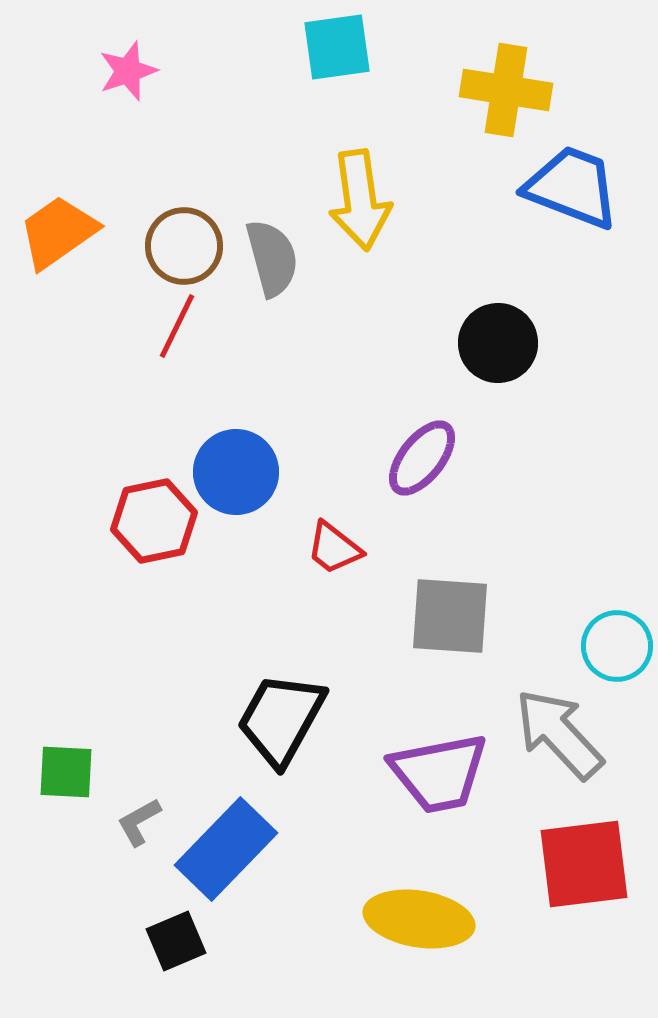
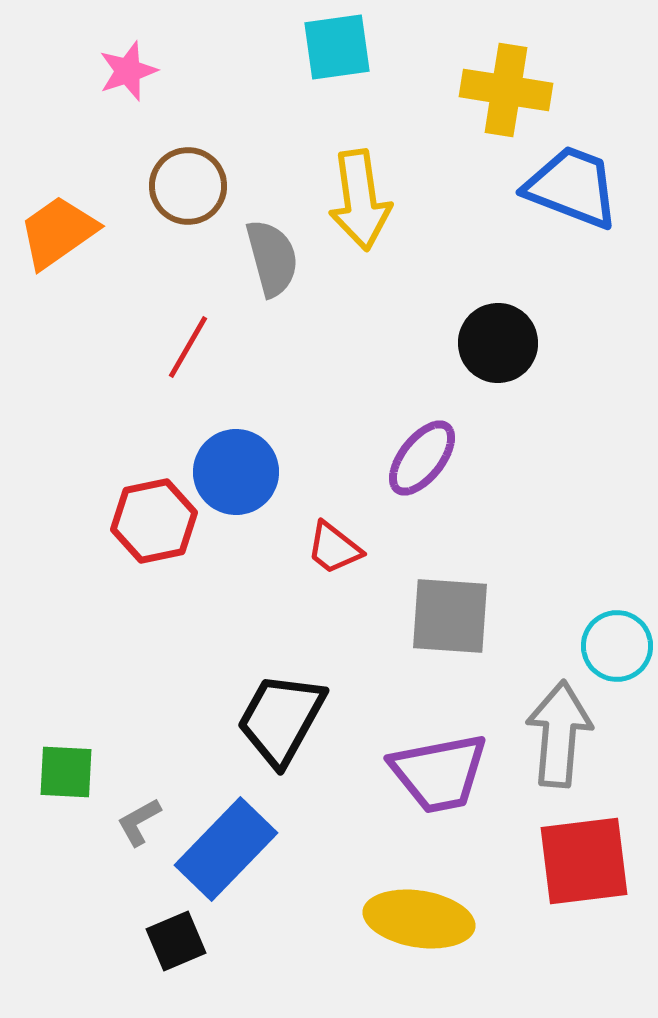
brown circle: moved 4 px right, 60 px up
red line: moved 11 px right, 21 px down; rotated 4 degrees clockwise
gray arrow: rotated 48 degrees clockwise
red square: moved 3 px up
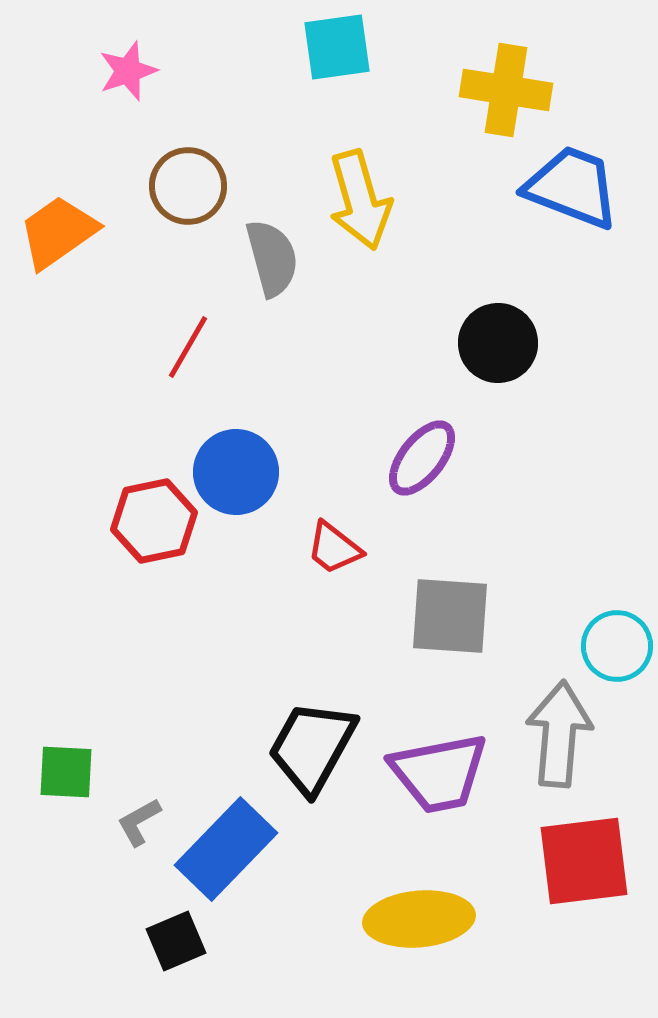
yellow arrow: rotated 8 degrees counterclockwise
black trapezoid: moved 31 px right, 28 px down
yellow ellipse: rotated 14 degrees counterclockwise
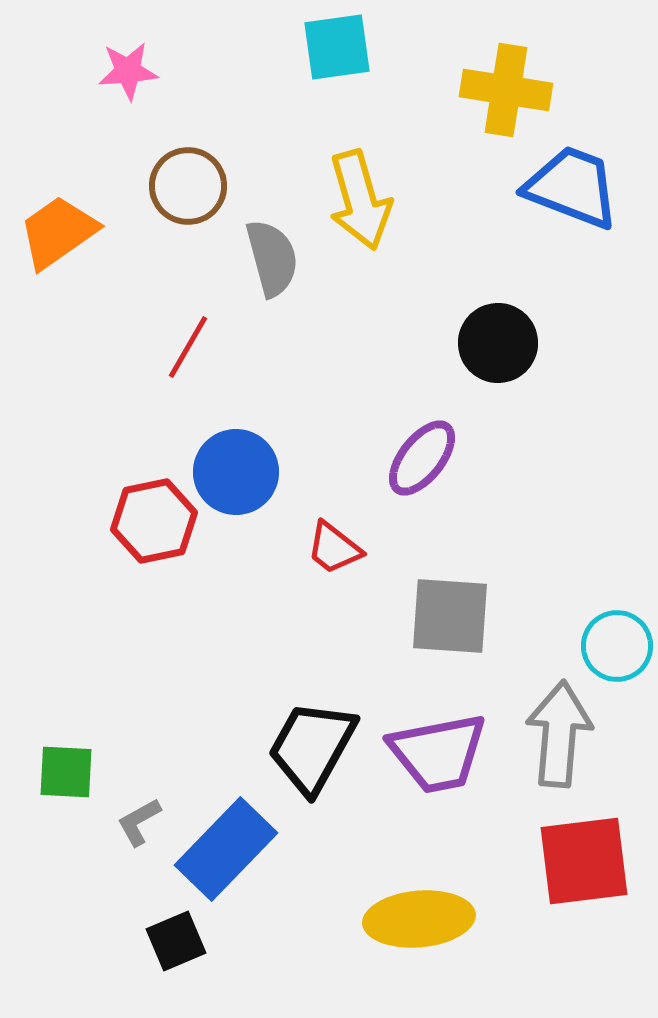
pink star: rotated 14 degrees clockwise
purple trapezoid: moved 1 px left, 20 px up
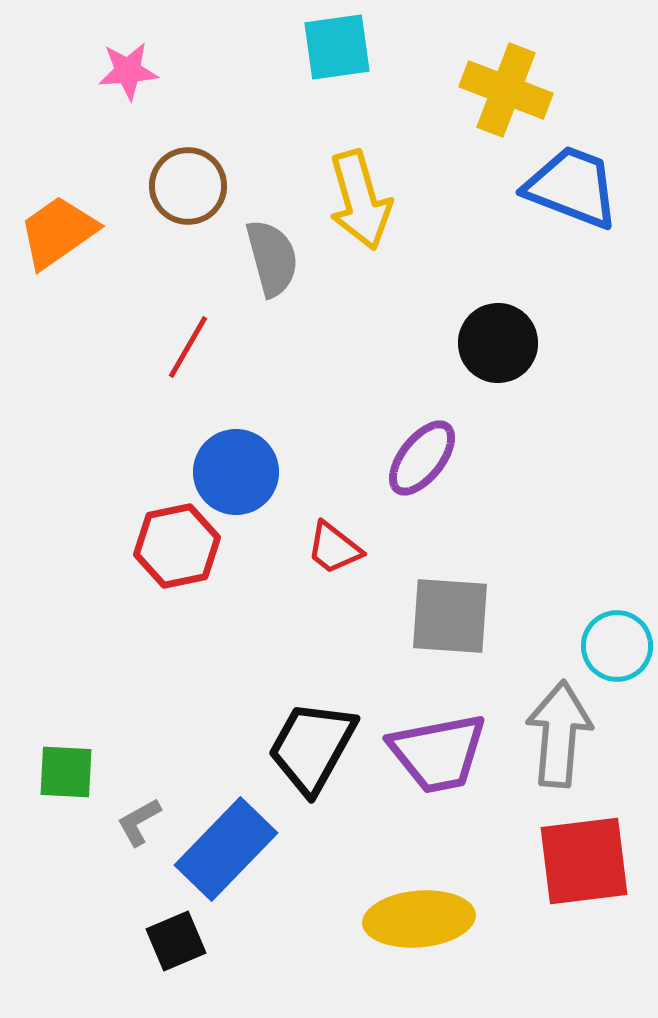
yellow cross: rotated 12 degrees clockwise
red hexagon: moved 23 px right, 25 px down
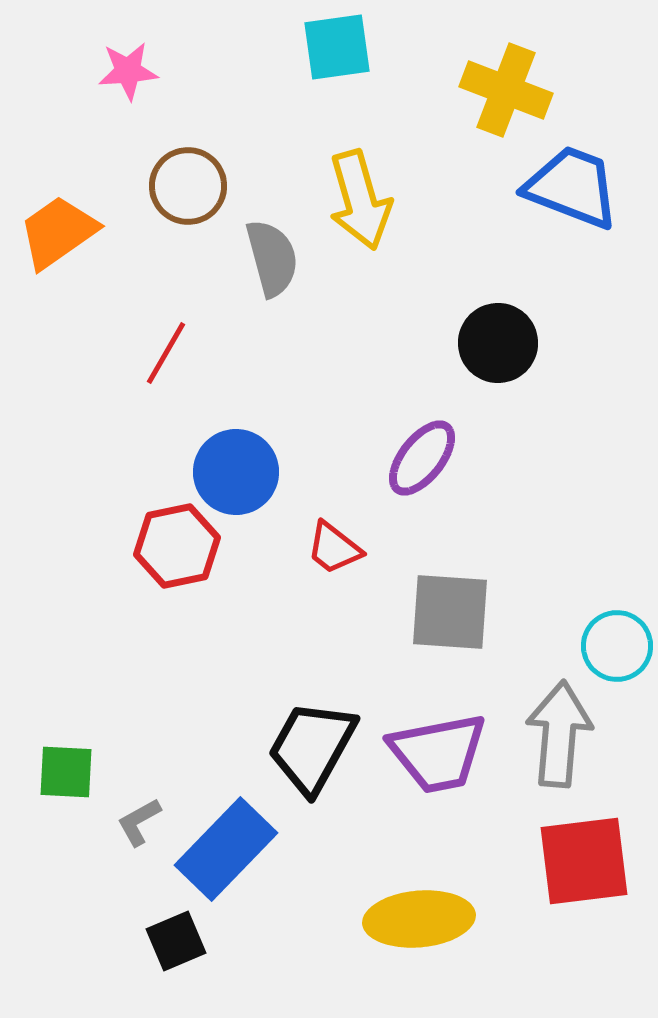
red line: moved 22 px left, 6 px down
gray square: moved 4 px up
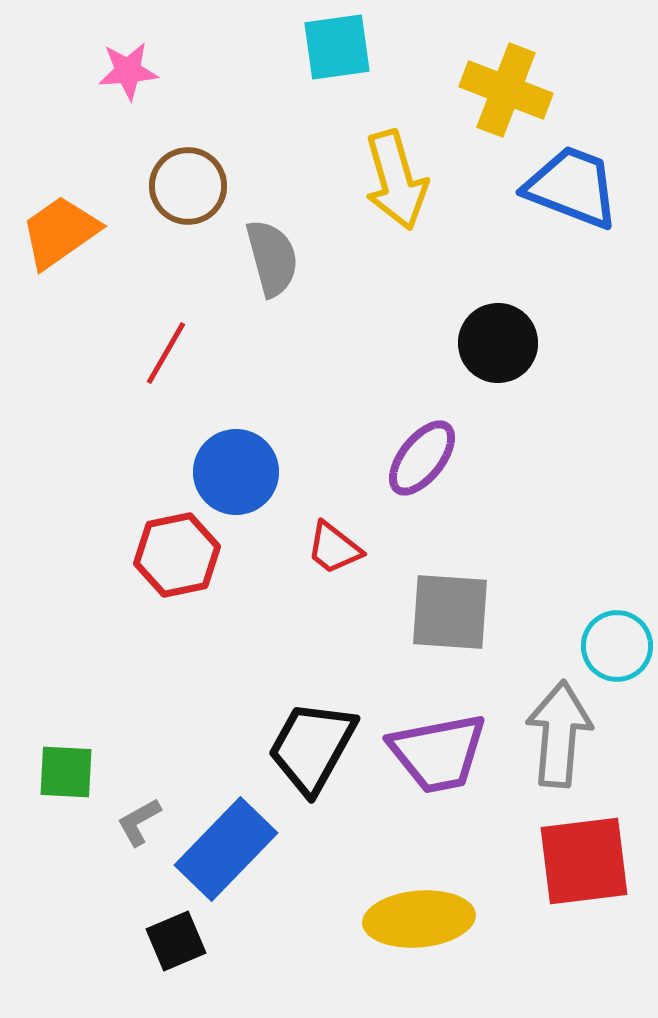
yellow arrow: moved 36 px right, 20 px up
orange trapezoid: moved 2 px right
red hexagon: moved 9 px down
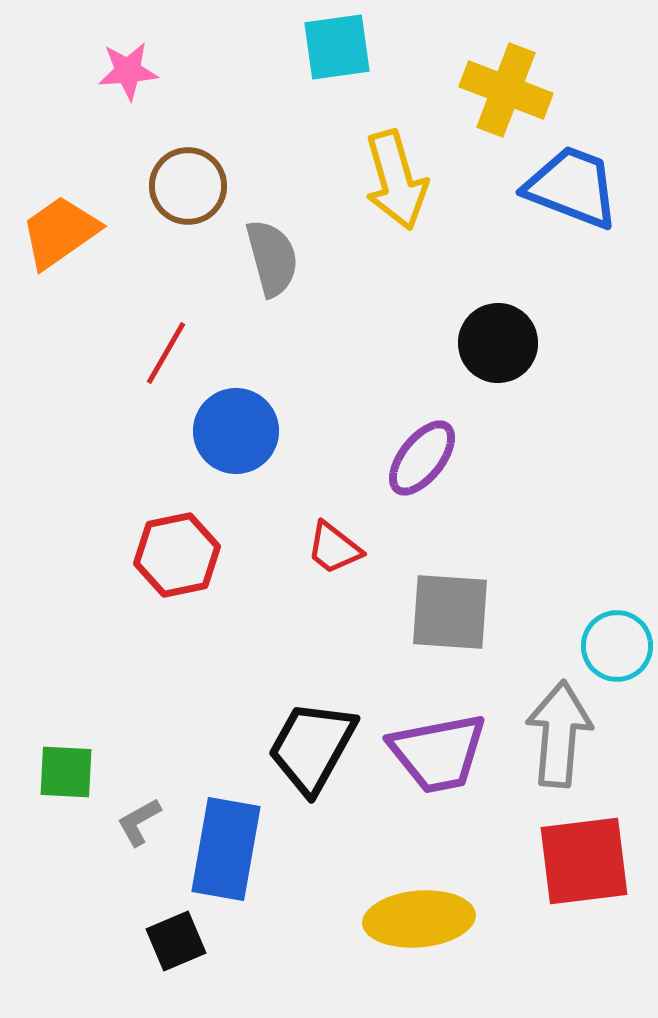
blue circle: moved 41 px up
blue rectangle: rotated 34 degrees counterclockwise
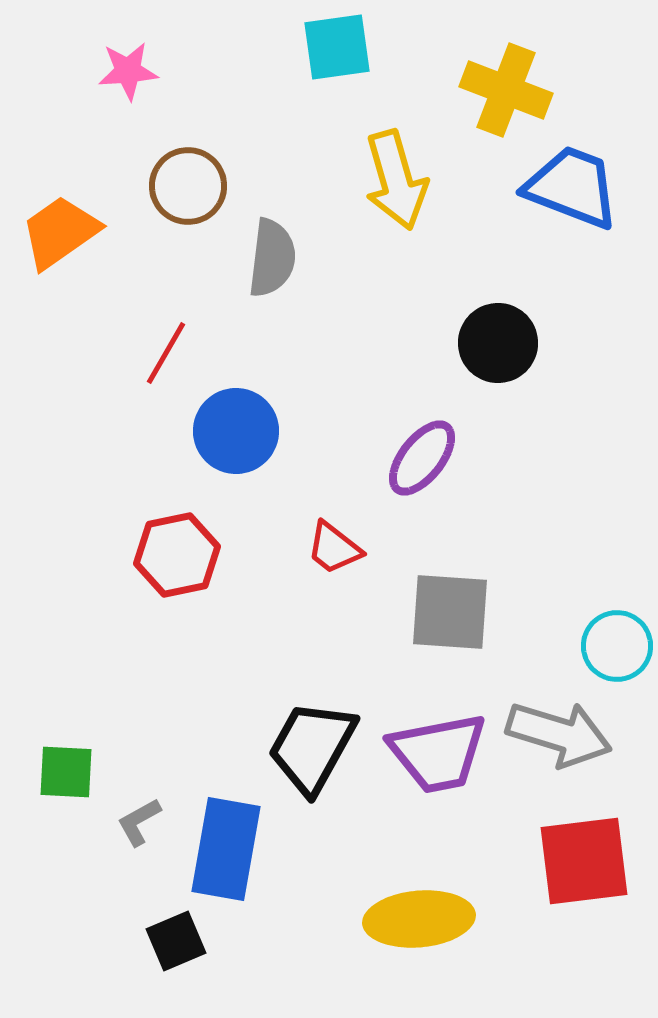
gray semicircle: rotated 22 degrees clockwise
gray arrow: rotated 102 degrees clockwise
